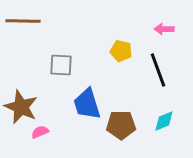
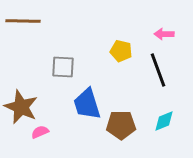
pink arrow: moved 5 px down
gray square: moved 2 px right, 2 px down
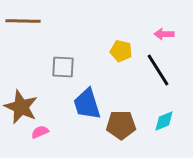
black line: rotated 12 degrees counterclockwise
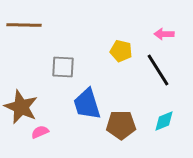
brown line: moved 1 px right, 4 px down
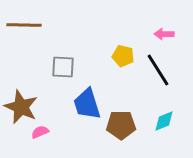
yellow pentagon: moved 2 px right, 5 px down
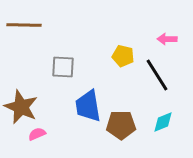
pink arrow: moved 3 px right, 5 px down
black line: moved 1 px left, 5 px down
blue trapezoid: moved 1 px right, 2 px down; rotated 8 degrees clockwise
cyan diamond: moved 1 px left, 1 px down
pink semicircle: moved 3 px left, 2 px down
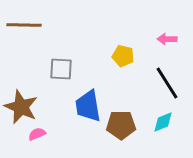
gray square: moved 2 px left, 2 px down
black line: moved 10 px right, 8 px down
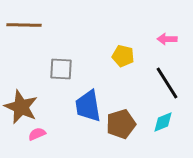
brown pentagon: moved 1 px up; rotated 16 degrees counterclockwise
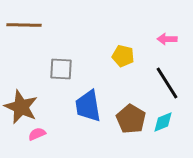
brown pentagon: moved 10 px right, 5 px up; rotated 24 degrees counterclockwise
